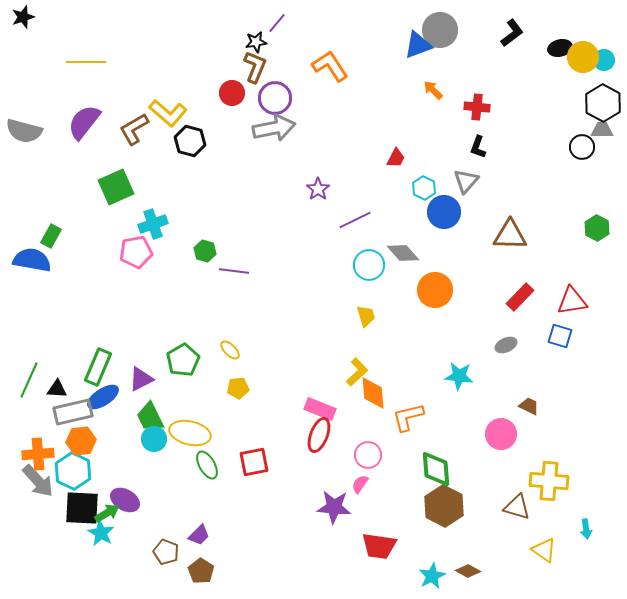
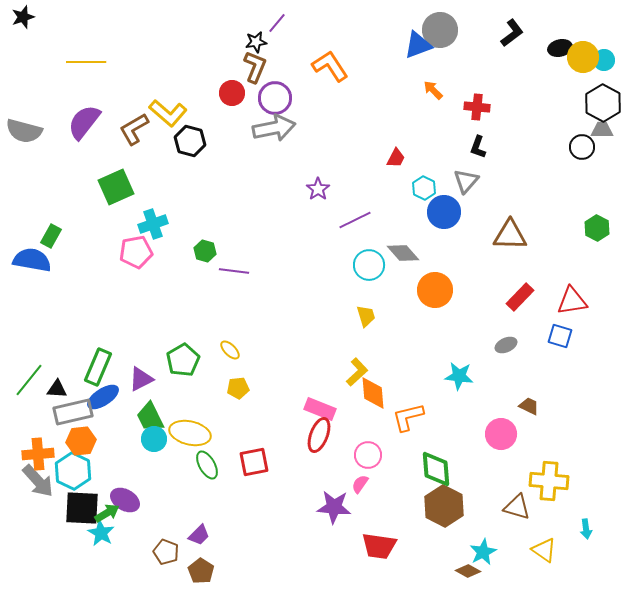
green line at (29, 380): rotated 15 degrees clockwise
cyan star at (432, 576): moved 51 px right, 24 px up
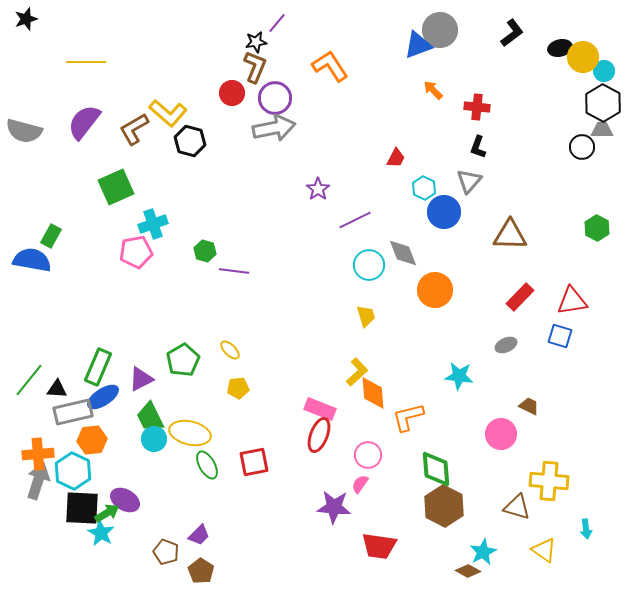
black star at (23, 17): moved 3 px right, 2 px down
cyan circle at (604, 60): moved 11 px down
gray triangle at (466, 181): moved 3 px right
gray diamond at (403, 253): rotated 20 degrees clockwise
orange hexagon at (81, 441): moved 11 px right, 1 px up
gray arrow at (38, 481): rotated 120 degrees counterclockwise
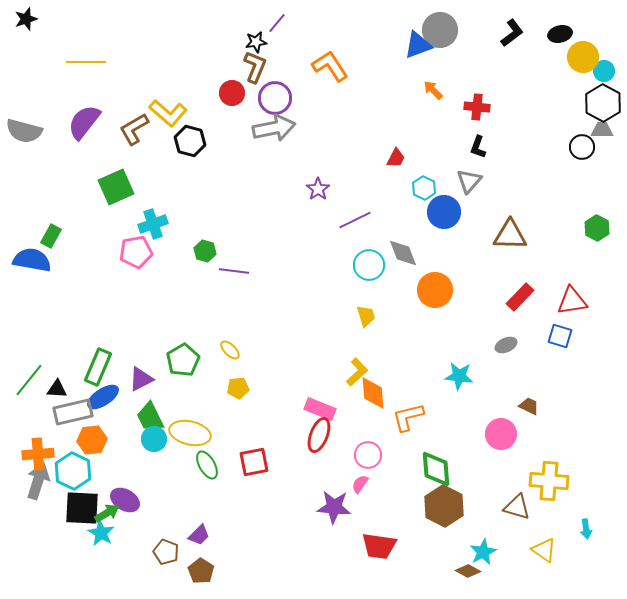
black ellipse at (560, 48): moved 14 px up
